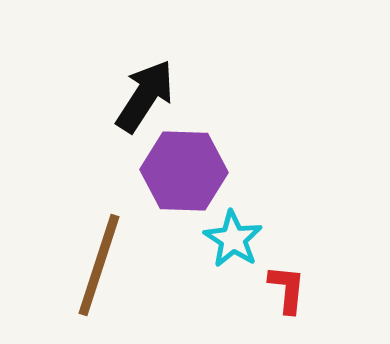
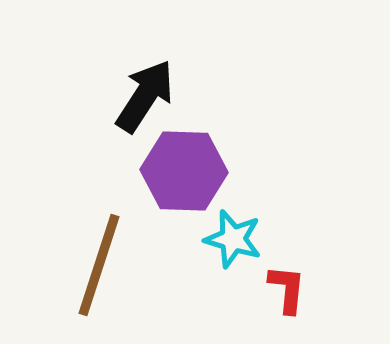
cyan star: rotated 16 degrees counterclockwise
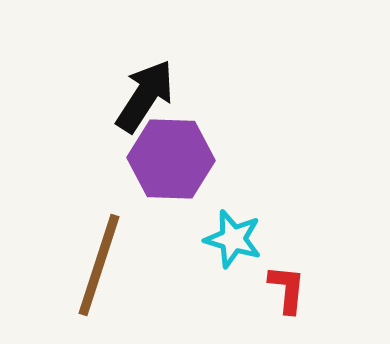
purple hexagon: moved 13 px left, 12 px up
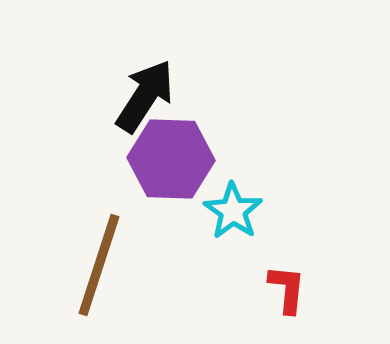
cyan star: moved 28 px up; rotated 18 degrees clockwise
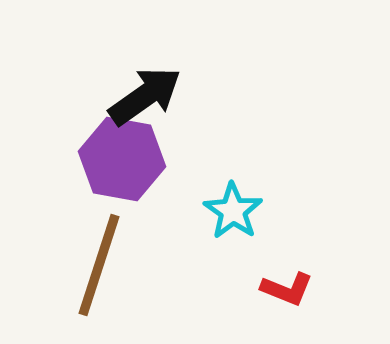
black arrow: rotated 22 degrees clockwise
purple hexagon: moved 49 px left; rotated 8 degrees clockwise
red L-shape: rotated 106 degrees clockwise
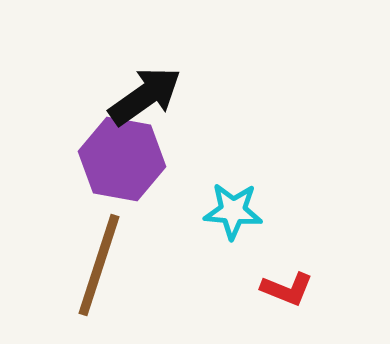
cyan star: rotated 30 degrees counterclockwise
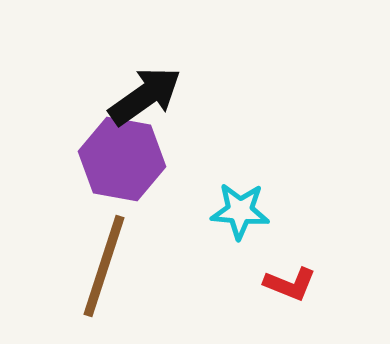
cyan star: moved 7 px right
brown line: moved 5 px right, 1 px down
red L-shape: moved 3 px right, 5 px up
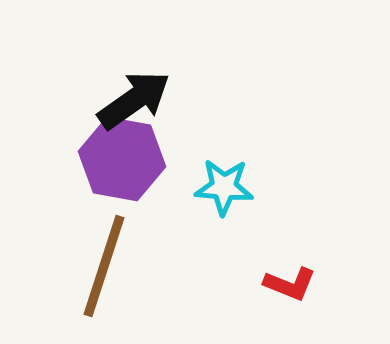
black arrow: moved 11 px left, 4 px down
cyan star: moved 16 px left, 24 px up
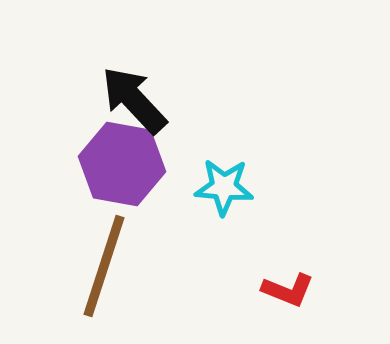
black arrow: rotated 98 degrees counterclockwise
purple hexagon: moved 5 px down
red L-shape: moved 2 px left, 6 px down
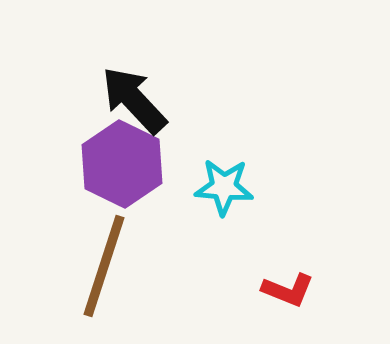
purple hexagon: rotated 16 degrees clockwise
